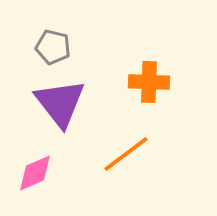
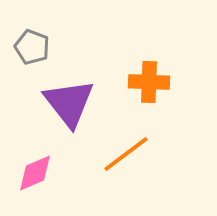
gray pentagon: moved 21 px left; rotated 8 degrees clockwise
purple triangle: moved 9 px right
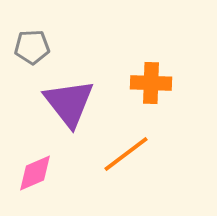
gray pentagon: rotated 24 degrees counterclockwise
orange cross: moved 2 px right, 1 px down
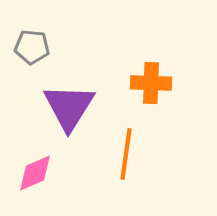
gray pentagon: rotated 8 degrees clockwise
purple triangle: moved 4 px down; rotated 10 degrees clockwise
orange line: rotated 45 degrees counterclockwise
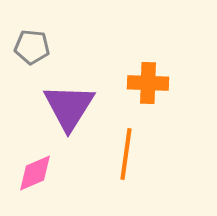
orange cross: moved 3 px left
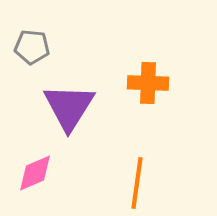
orange line: moved 11 px right, 29 px down
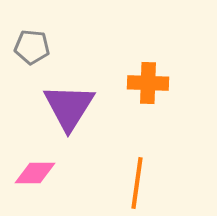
pink diamond: rotated 24 degrees clockwise
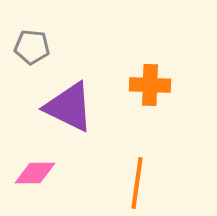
orange cross: moved 2 px right, 2 px down
purple triangle: rotated 36 degrees counterclockwise
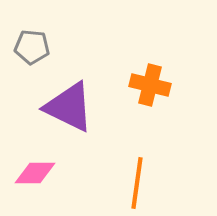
orange cross: rotated 12 degrees clockwise
